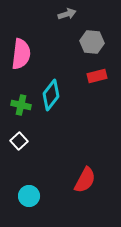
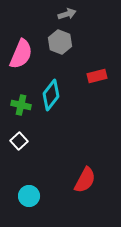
gray hexagon: moved 32 px left; rotated 15 degrees clockwise
pink semicircle: rotated 16 degrees clockwise
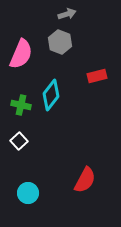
cyan circle: moved 1 px left, 3 px up
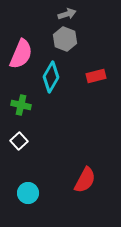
gray hexagon: moved 5 px right, 3 px up
red rectangle: moved 1 px left
cyan diamond: moved 18 px up; rotated 8 degrees counterclockwise
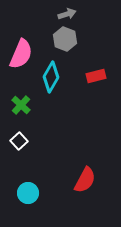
green cross: rotated 30 degrees clockwise
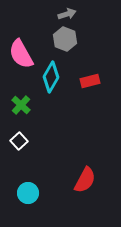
pink semicircle: rotated 128 degrees clockwise
red rectangle: moved 6 px left, 5 px down
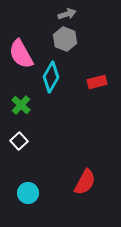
red rectangle: moved 7 px right, 1 px down
red semicircle: moved 2 px down
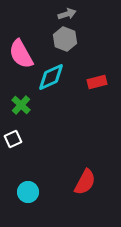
cyan diamond: rotated 36 degrees clockwise
white square: moved 6 px left, 2 px up; rotated 18 degrees clockwise
cyan circle: moved 1 px up
